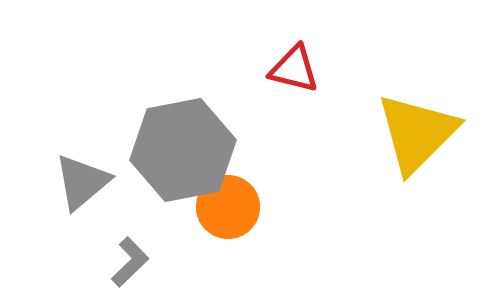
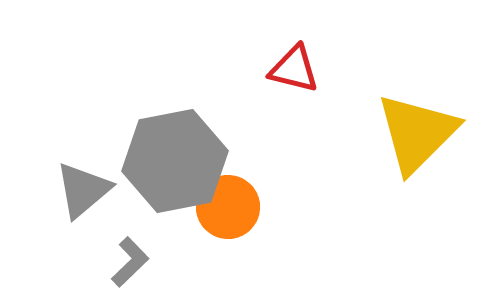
gray hexagon: moved 8 px left, 11 px down
gray triangle: moved 1 px right, 8 px down
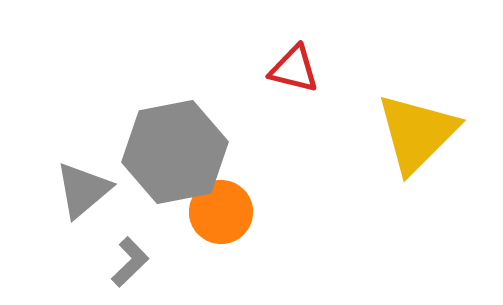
gray hexagon: moved 9 px up
orange circle: moved 7 px left, 5 px down
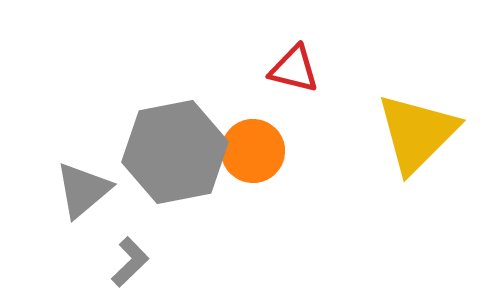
orange circle: moved 32 px right, 61 px up
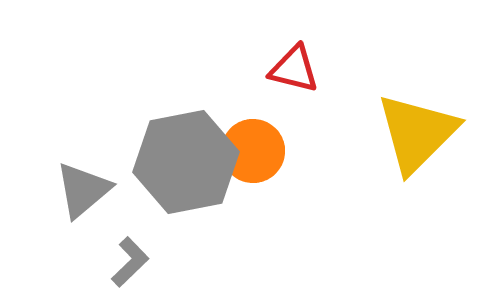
gray hexagon: moved 11 px right, 10 px down
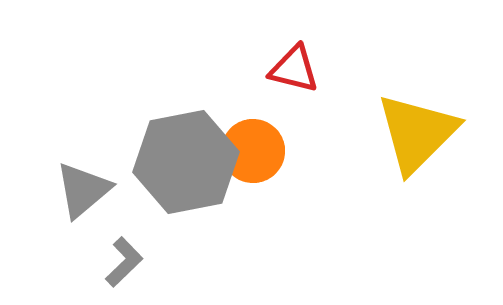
gray L-shape: moved 6 px left
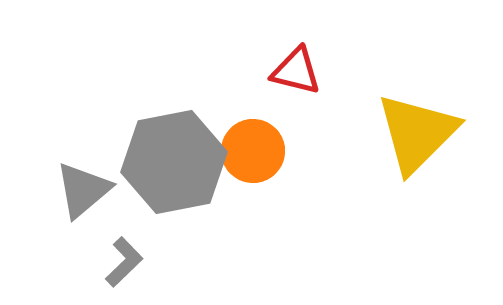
red triangle: moved 2 px right, 2 px down
gray hexagon: moved 12 px left
